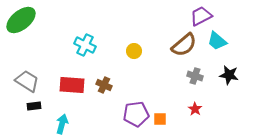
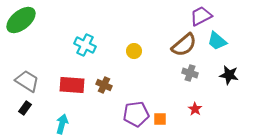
gray cross: moved 5 px left, 3 px up
black rectangle: moved 9 px left, 2 px down; rotated 48 degrees counterclockwise
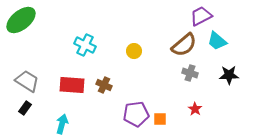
black star: rotated 12 degrees counterclockwise
